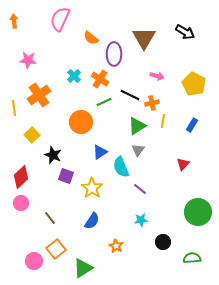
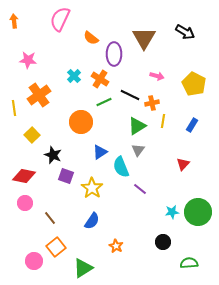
red diamond at (21, 177): moved 3 px right, 1 px up; rotated 55 degrees clockwise
pink circle at (21, 203): moved 4 px right
cyan star at (141, 220): moved 31 px right, 8 px up
orange square at (56, 249): moved 2 px up
green semicircle at (192, 258): moved 3 px left, 5 px down
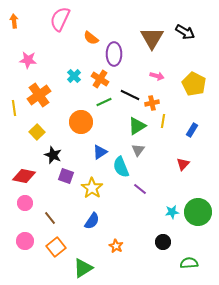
brown triangle at (144, 38): moved 8 px right
blue rectangle at (192, 125): moved 5 px down
yellow square at (32, 135): moved 5 px right, 3 px up
pink circle at (34, 261): moved 9 px left, 20 px up
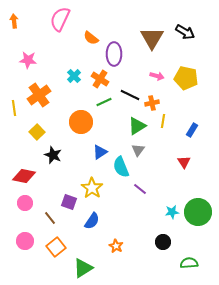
yellow pentagon at (194, 84): moved 8 px left, 6 px up; rotated 15 degrees counterclockwise
red triangle at (183, 164): moved 1 px right, 2 px up; rotated 16 degrees counterclockwise
purple square at (66, 176): moved 3 px right, 26 px down
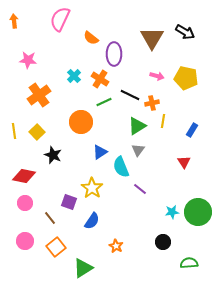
yellow line at (14, 108): moved 23 px down
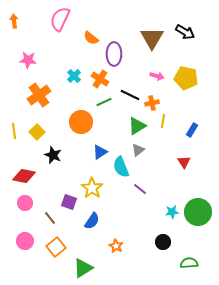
gray triangle at (138, 150): rotated 16 degrees clockwise
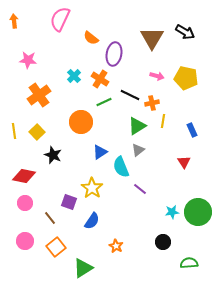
purple ellipse at (114, 54): rotated 10 degrees clockwise
blue rectangle at (192, 130): rotated 56 degrees counterclockwise
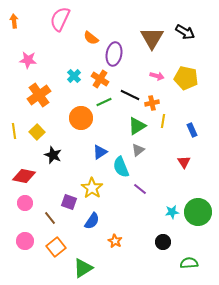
orange circle at (81, 122): moved 4 px up
orange star at (116, 246): moved 1 px left, 5 px up
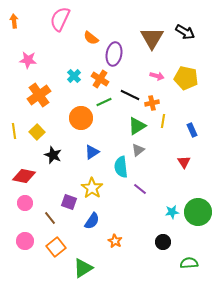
blue triangle at (100, 152): moved 8 px left
cyan semicircle at (121, 167): rotated 15 degrees clockwise
